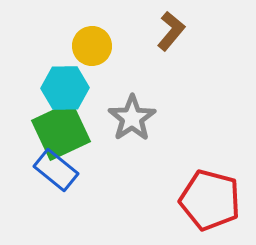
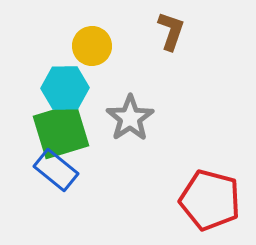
brown L-shape: rotated 21 degrees counterclockwise
gray star: moved 2 px left
green square: rotated 8 degrees clockwise
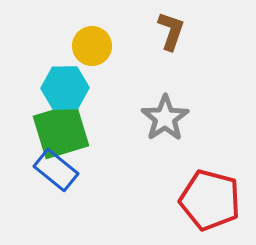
gray star: moved 35 px right
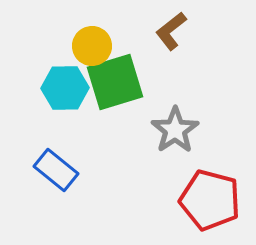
brown L-shape: rotated 147 degrees counterclockwise
gray star: moved 10 px right, 12 px down
green square: moved 54 px right, 49 px up
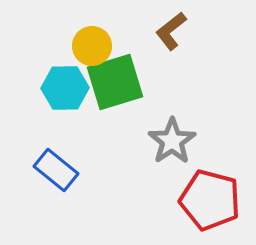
gray star: moved 3 px left, 11 px down
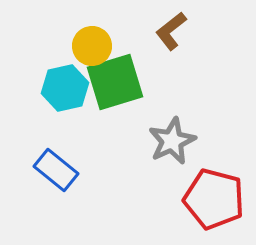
cyan hexagon: rotated 12 degrees counterclockwise
gray star: rotated 9 degrees clockwise
red pentagon: moved 4 px right, 1 px up
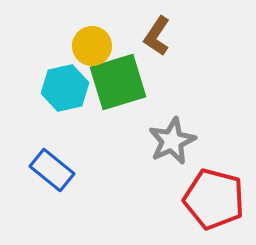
brown L-shape: moved 14 px left, 5 px down; rotated 18 degrees counterclockwise
green square: moved 3 px right
blue rectangle: moved 4 px left
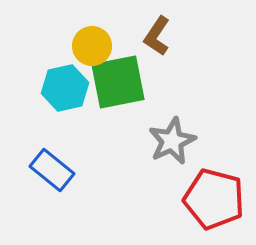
green square: rotated 6 degrees clockwise
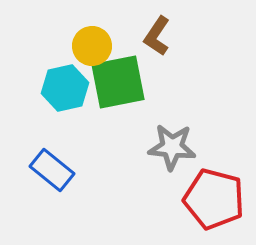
gray star: moved 6 px down; rotated 30 degrees clockwise
